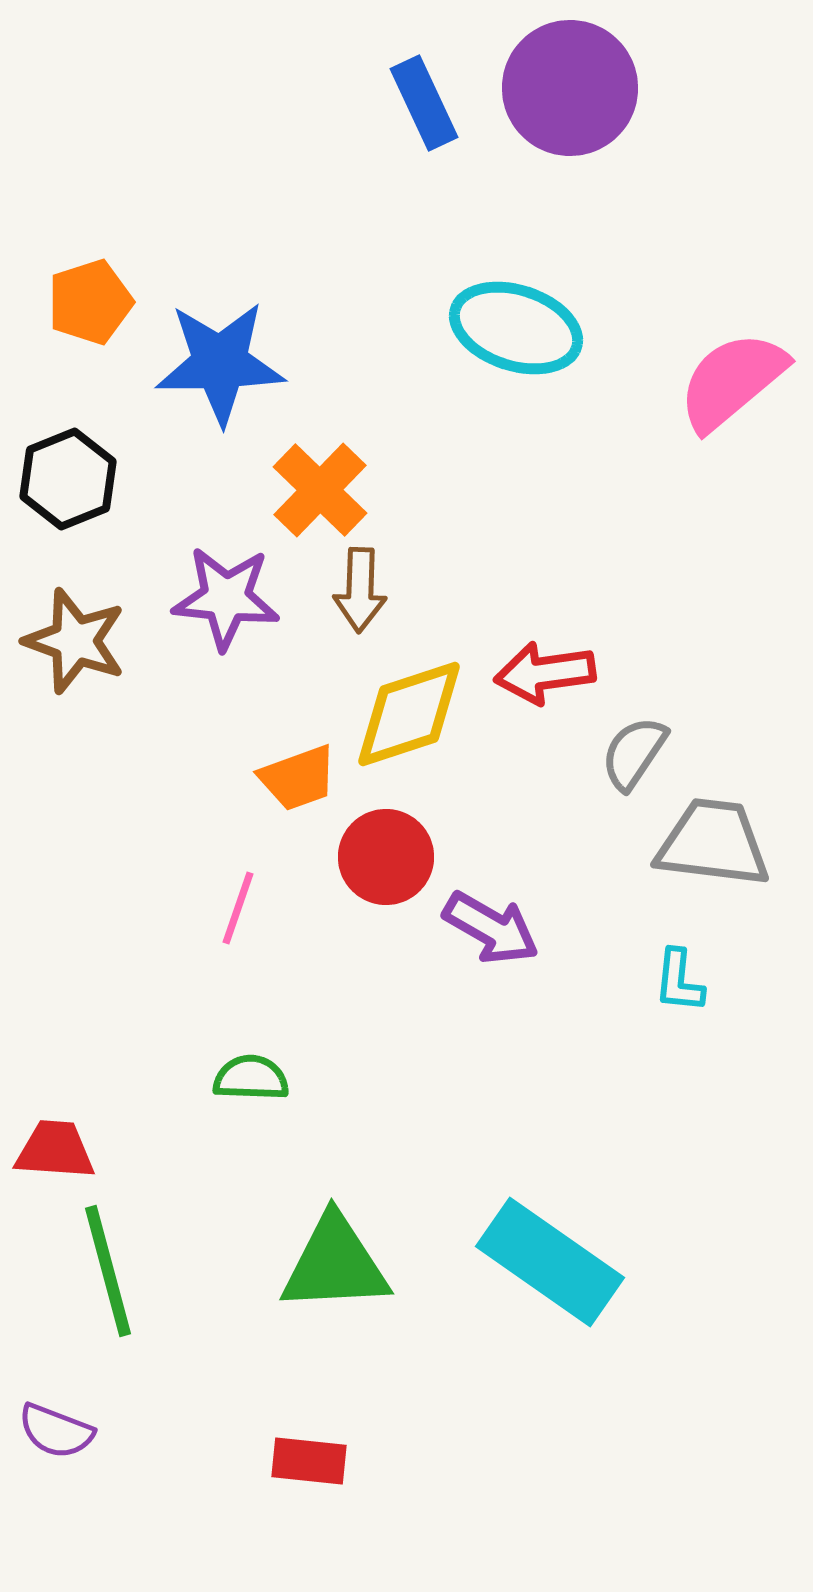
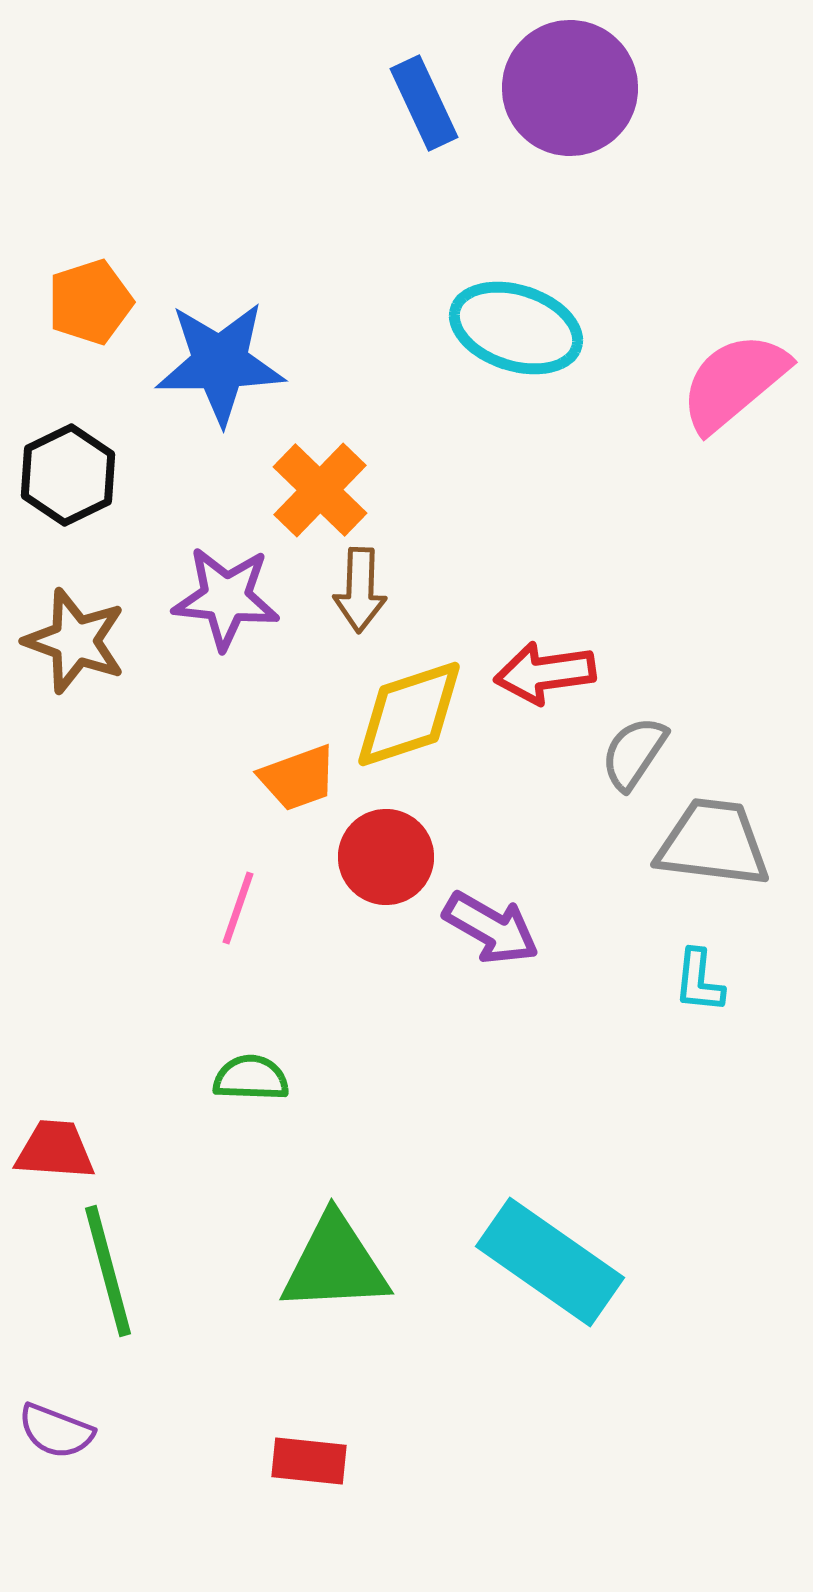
pink semicircle: moved 2 px right, 1 px down
black hexagon: moved 4 px up; rotated 4 degrees counterclockwise
cyan L-shape: moved 20 px right
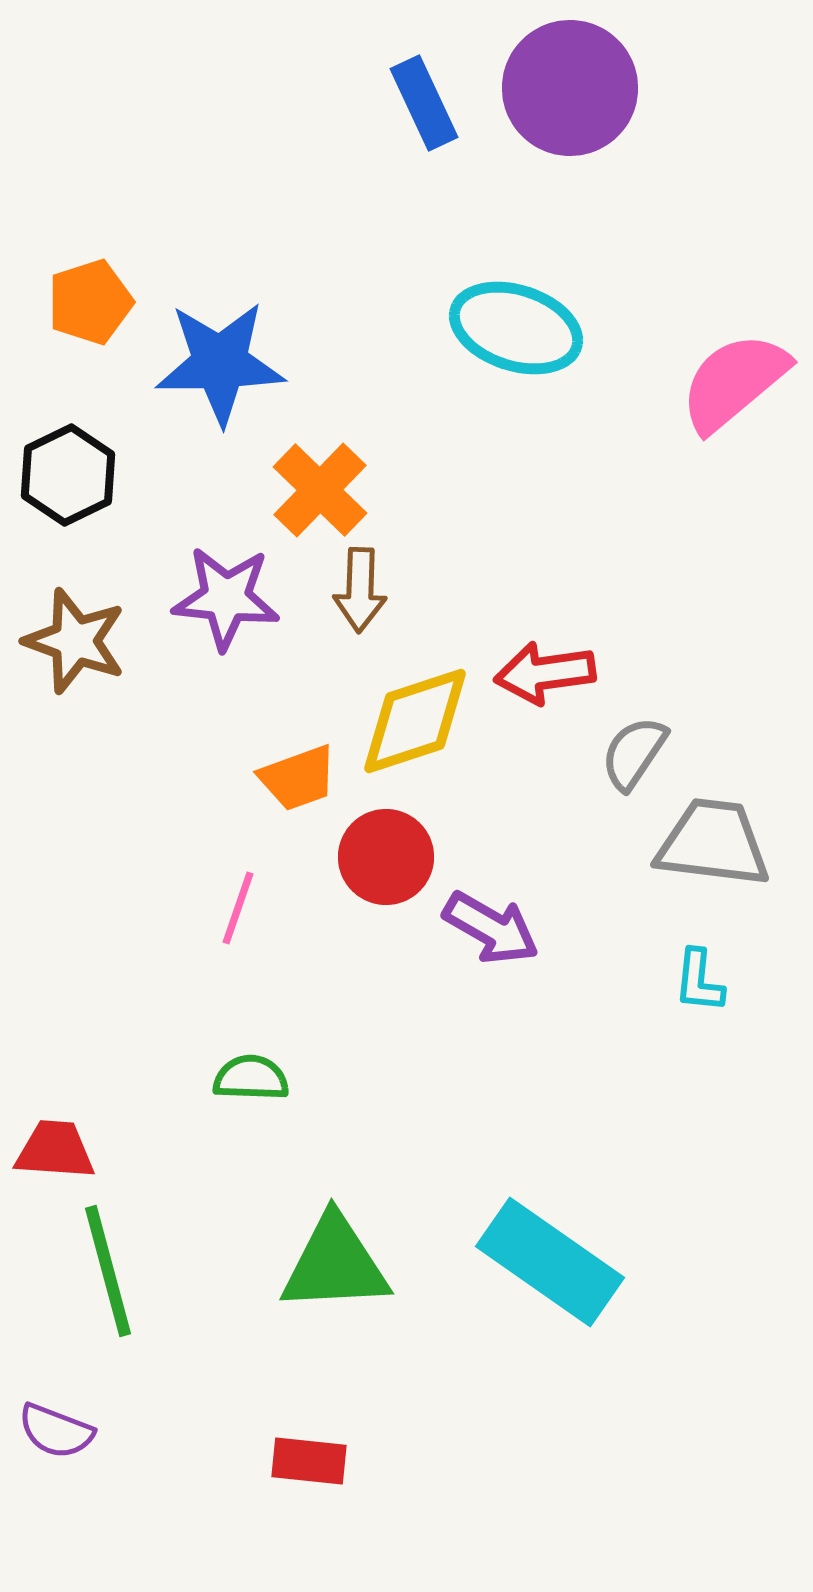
yellow diamond: moved 6 px right, 7 px down
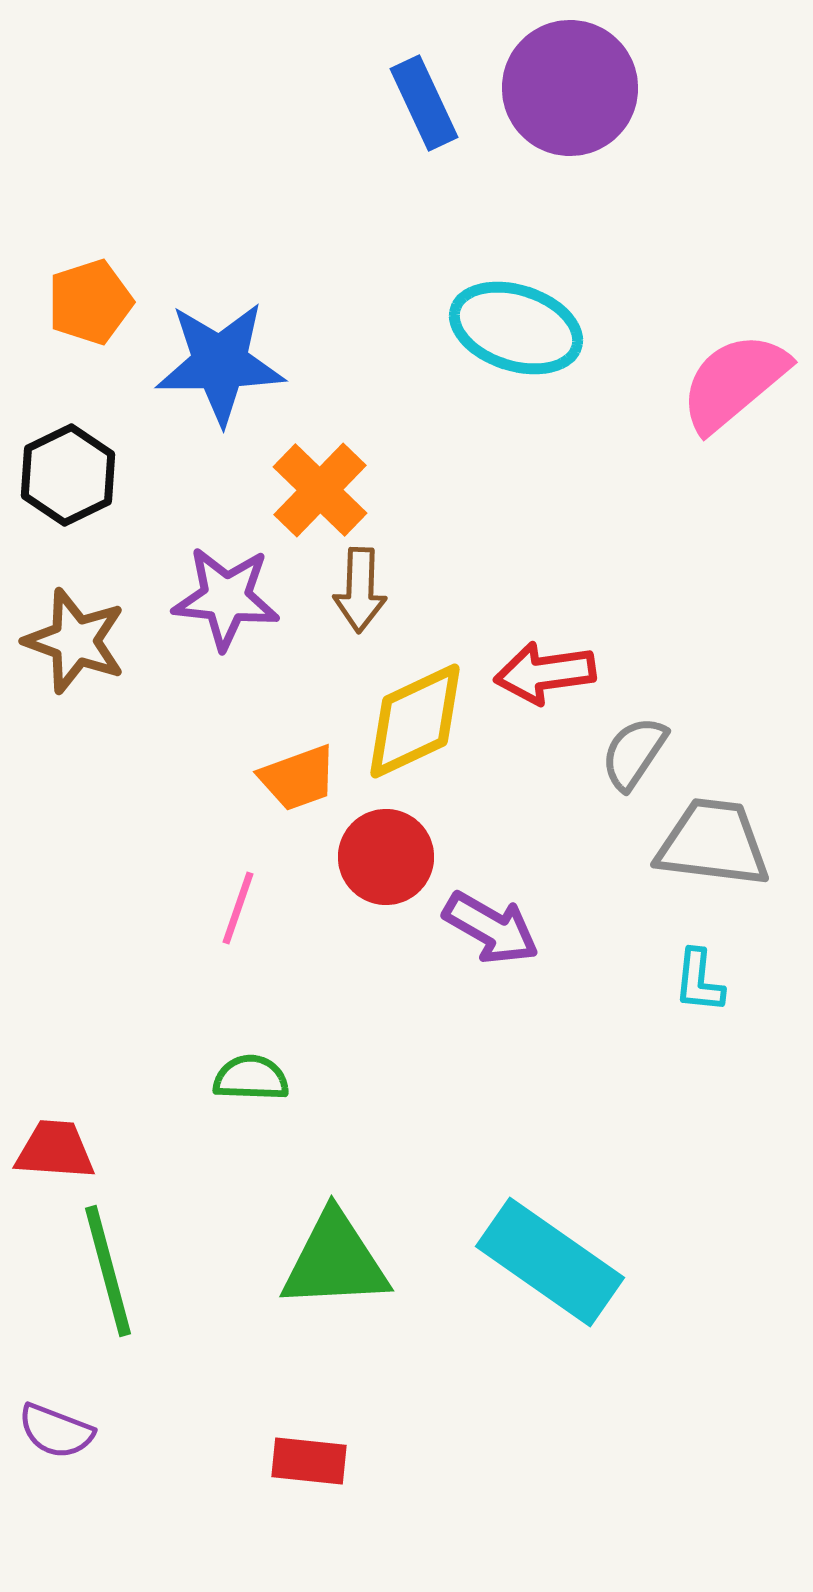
yellow diamond: rotated 7 degrees counterclockwise
green triangle: moved 3 px up
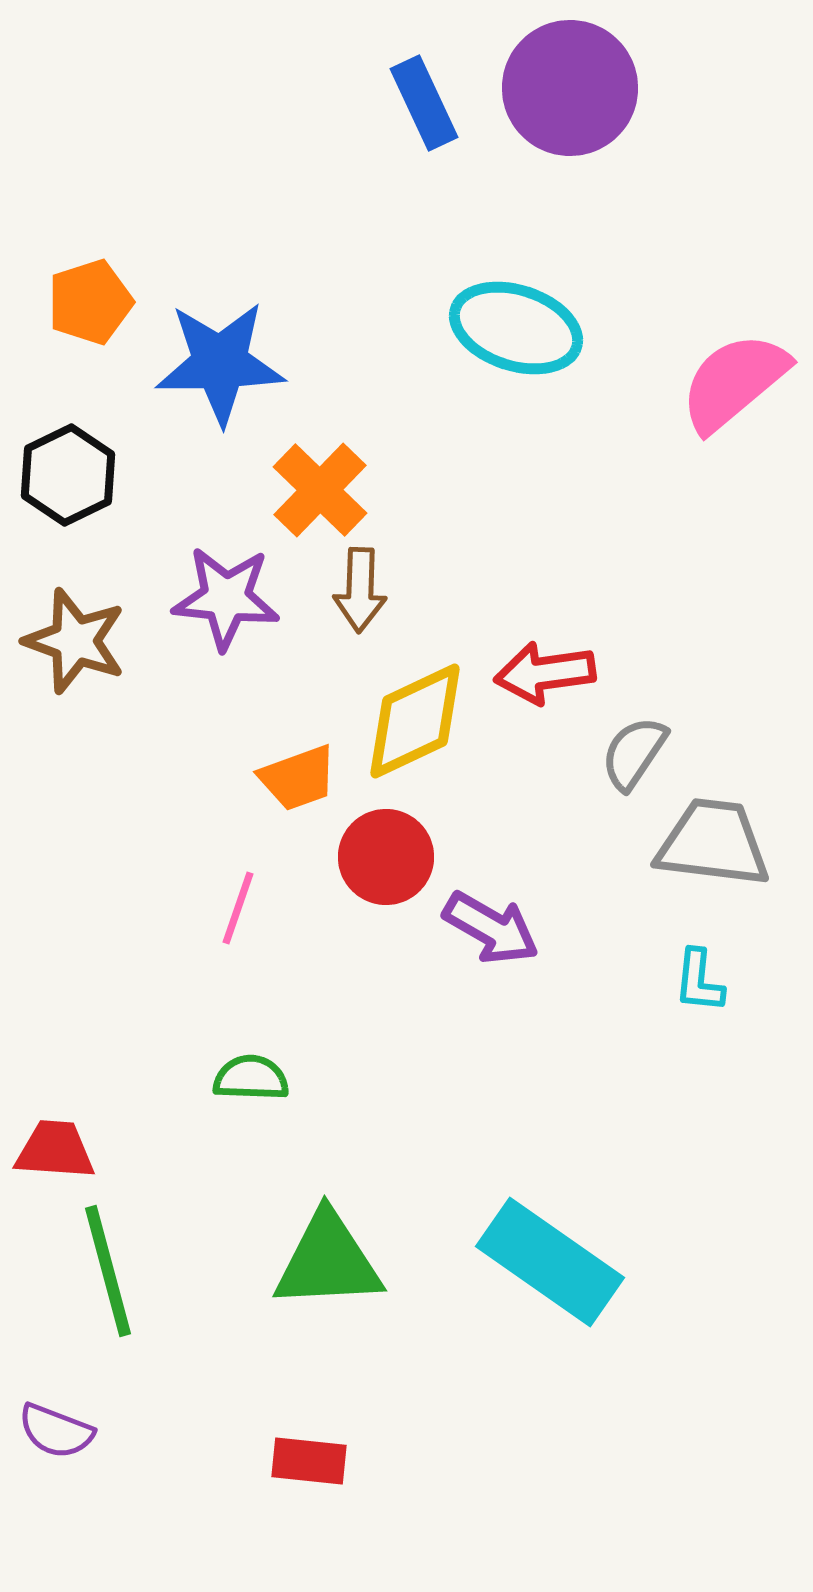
green triangle: moved 7 px left
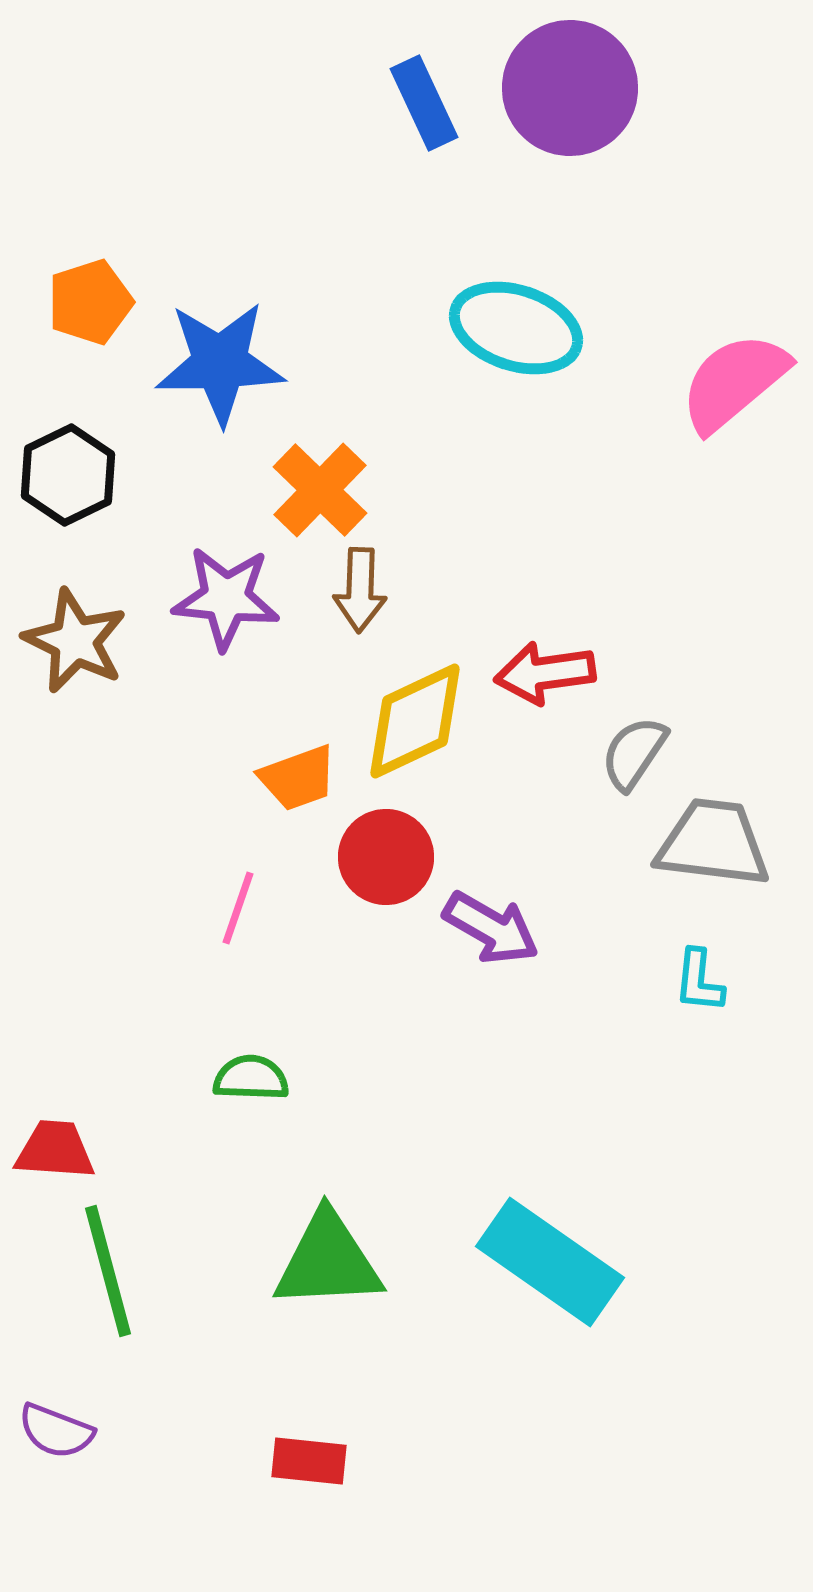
brown star: rotated 6 degrees clockwise
